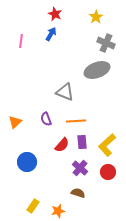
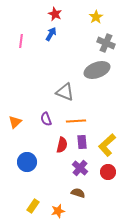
red semicircle: rotated 28 degrees counterclockwise
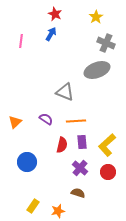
purple semicircle: rotated 144 degrees clockwise
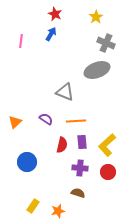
purple cross: rotated 35 degrees counterclockwise
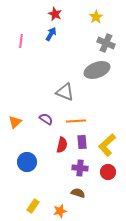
orange star: moved 2 px right
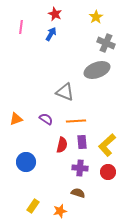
pink line: moved 14 px up
orange triangle: moved 1 px right, 3 px up; rotated 24 degrees clockwise
blue circle: moved 1 px left
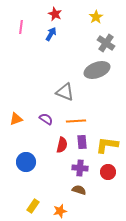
gray cross: rotated 12 degrees clockwise
yellow L-shape: rotated 50 degrees clockwise
brown semicircle: moved 1 px right, 3 px up
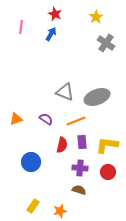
gray ellipse: moved 27 px down
orange line: rotated 18 degrees counterclockwise
blue circle: moved 5 px right
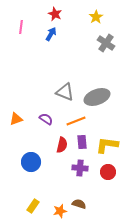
brown semicircle: moved 14 px down
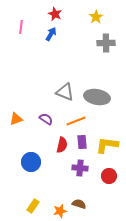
gray cross: rotated 36 degrees counterclockwise
gray ellipse: rotated 30 degrees clockwise
red circle: moved 1 px right, 4 px down
